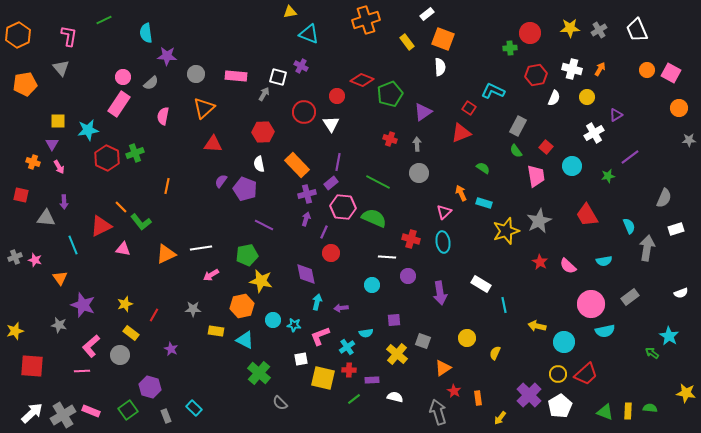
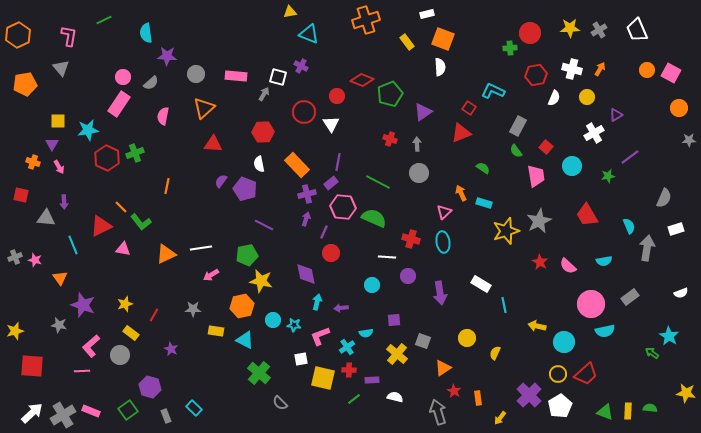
white rectangle at (427, 14): rotated 24 degrees clockwise
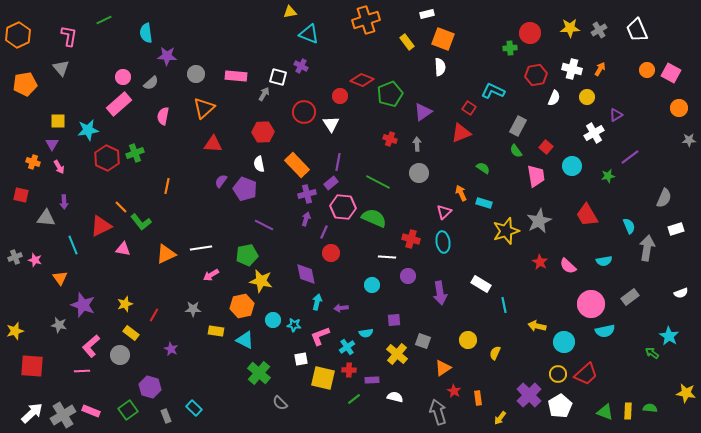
red circle at (337, 96): moved 3 px right
pink rectangle at (119, 104): rotated 15 degrees clockwise
yellow circle at (467, 338): moved 1 px right, 2 px down
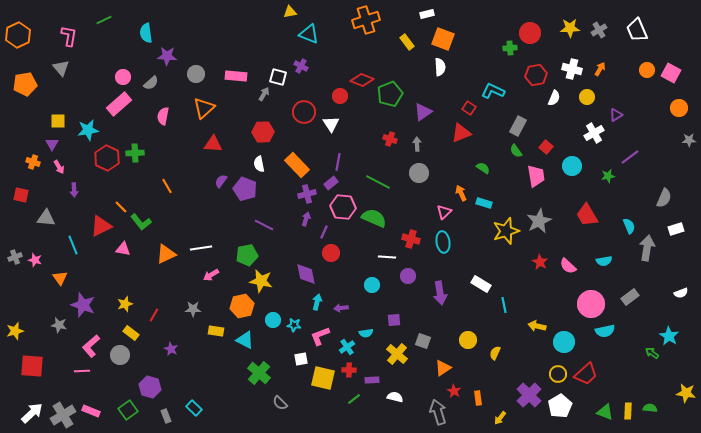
green cross at (135, 153): rotated 18 degrees clockwise
orange line at (167, 186): rotated 42 degrees counterclockwise
purple arrow at (64, 202): moved 10 px right, 12 px up
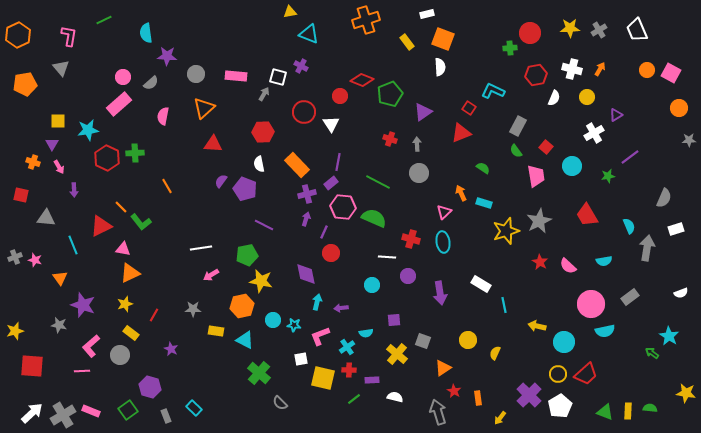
orange triangle at (166, 254): moved 36 px left, 19 px down
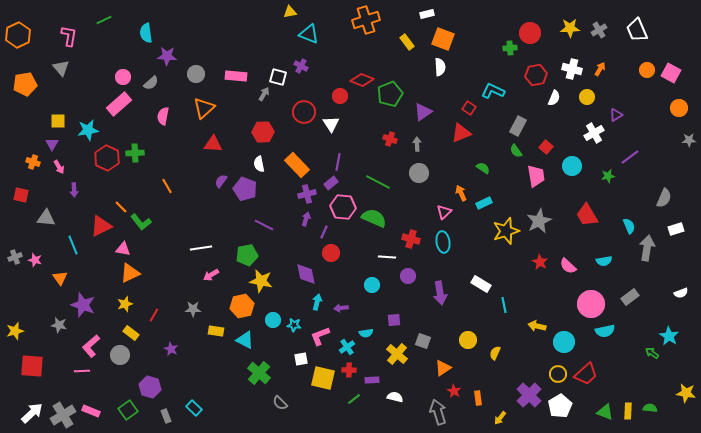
cyan rectangle at (484, 203): rotated 42 degrees counterclockwise
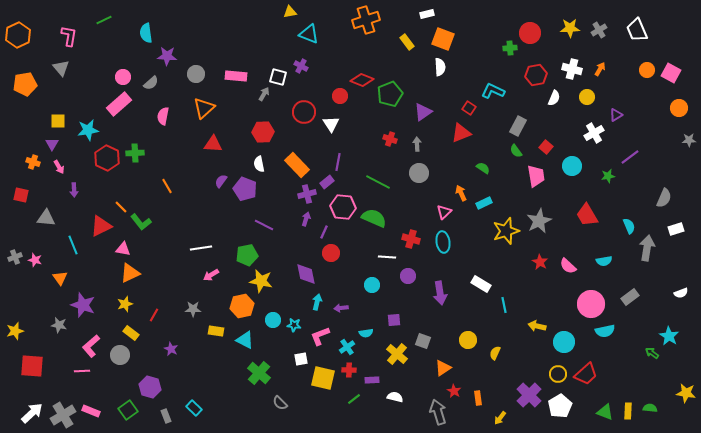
purple rectangle at (331, 183): moved 4 px left, 1 px up
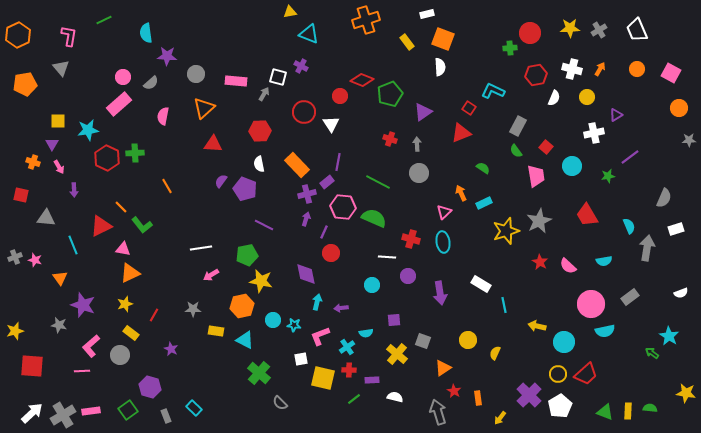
orange circle at (647, 70): moved 10 px left, 1 px up
pink rectangle at (236, 76): moved 5 px down
red hexagon at (263, 132): moved 3 px left, 1 px up
white cross at (594, 133): rotated 18 degrees clockwise
green L-shape at (141, 222): moved 1 px right, 3 px down
pink rectangle at (91, 411): rotated 30 degrees counterclockwise
